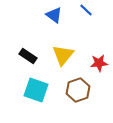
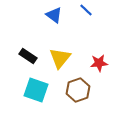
yellow triangle: moved 3 px left, 3 px down
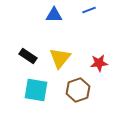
blue line: moved 3 px right; rotated 64 degrees counterclockwise
blue triangle: rotated 36 degrees counterclockwise
cyan square: rotated 10 degrees counterclockwise
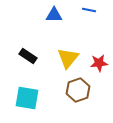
blue line: rotated 32 degrees clockwise
yellow triangle: moved 8 px right
cyan square: moved 9 px left, 8 px down
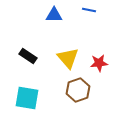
yellow triangle: rotated 20 degrees counterclockwise
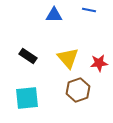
cyan square: rotated 15 degrees counterclockwise
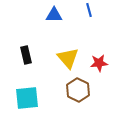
blue line: rotated 64 degrees clockwise
black rectangle: moved 2 px left, 1 px up; rotated 42 degrees clockwise
brown hexagon: rotated 15 degrees counterclockwise
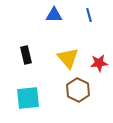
blue line: moved 5 px down
cyan square: moved 1 px right
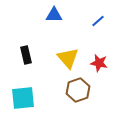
blue line: moved 9 px right, 6 px down; rotated 64 degrees clockwise
red star: rotated 18 degrees clockwise
brown hexagon: rotated 15 degrees clockwise
cyan square: moved 5 px left
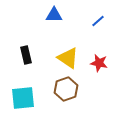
yellow triangle: rotated 15 degrees counterclockwise
brown hexagon: moved 12 px left, 1 px up
